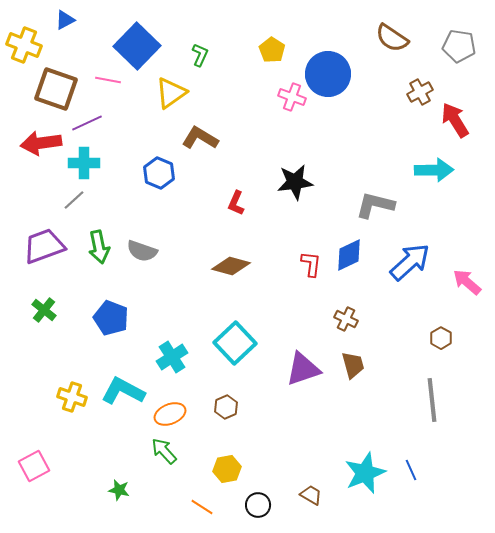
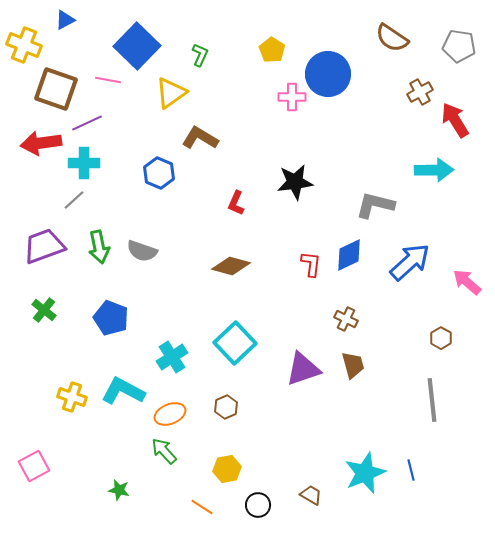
pink cross at (292, 97): rotated 20 degrees counterclockwise
blue line at (411, 470): rotated 10 degrees clockwise
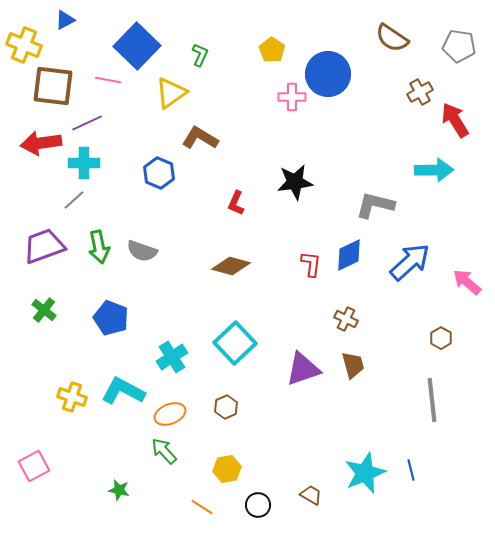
brown square at (56, 89): moved 3 px left, 3 px up; rotated 12 degrees counterclockwise
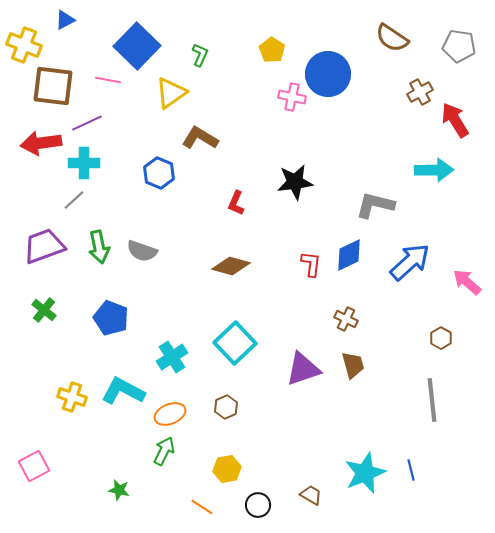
pink cross at (292, 97): rotated 12 degrees clockwise
green arrow at (164, 451): rotated 68 degrees clockwise
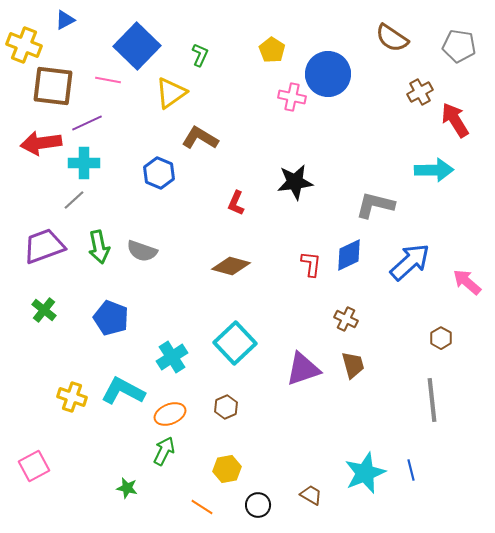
green star at (119, 490): moved 8 px right, 2 px up
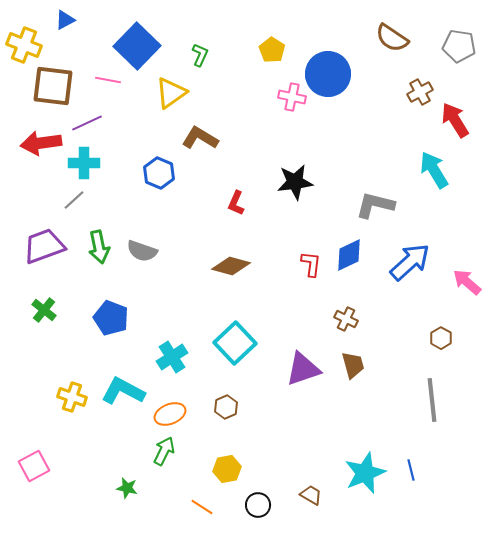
cyan arrow at (434, 170): rotated 120 degrees counterclockwise
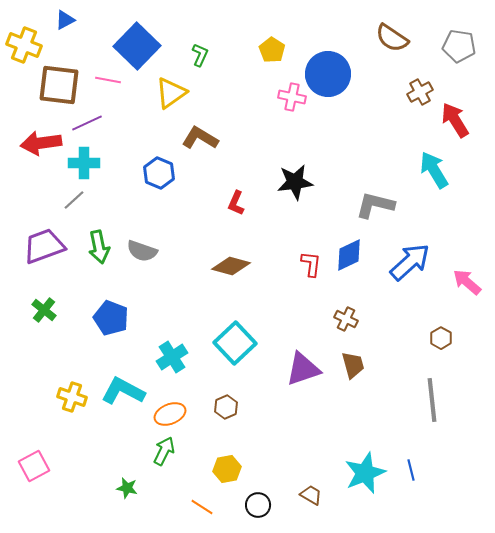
brown square at (53, 86): moved 6 px right, 1 px up
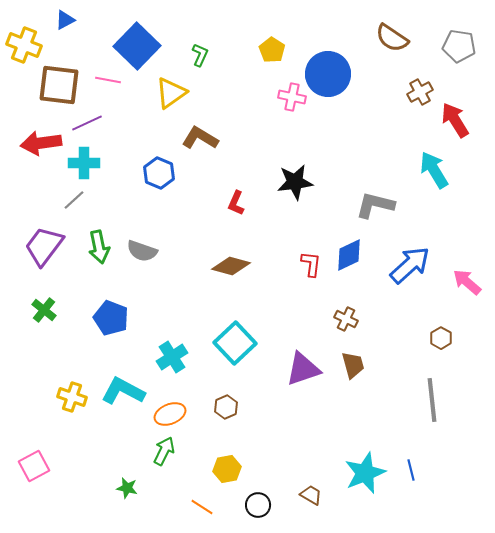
purple trapezoid at (44, 246): rotated 33 degrees counterclockwise
blue arrow at (410, 262): moved 3 px down
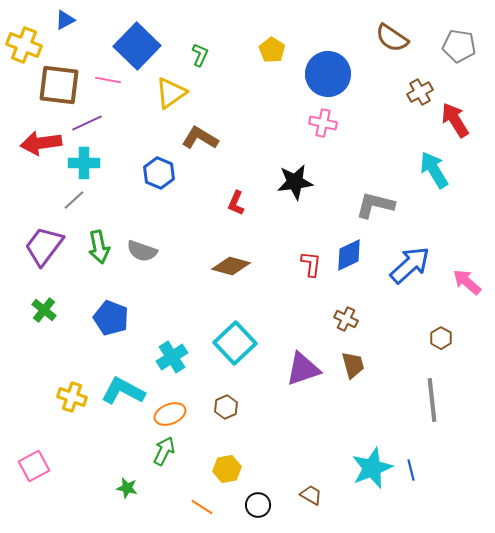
pink cross at (292, 97): moved 31 px right, 26 px down
cyan star at (365, 473): moved 7 px right, 5 px up
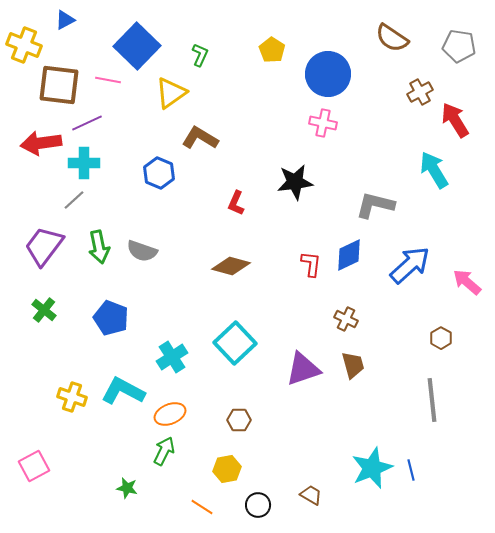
brown hexagon at (226, 407): moved 13 px right, 13 px down; rotated 25 degrees clockwise
